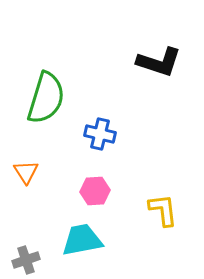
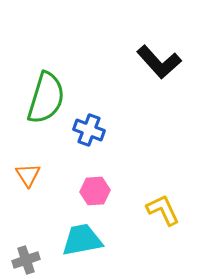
black L-shape: rotated 30 degrees clockwise
blue cross: moved 11 px left, 4 px up; rotated 8 degrees clockwise
orange triangle: moved 2 px right, 3 px down
yellow L-shape: rotated 18 degrees counterclockwise
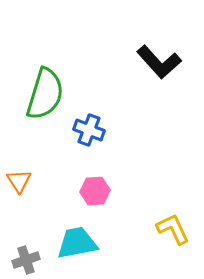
green semicircle: moved 1 px left, 4 px up
orange triangle: moved 9 px left, 6 px down
yellow L-shape: moved 10 px right, 19 px down
cyan trapezoid: moved 5 px left, 3 px down
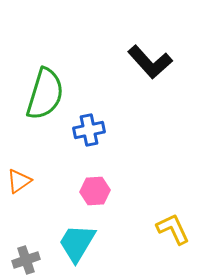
black L-shape: moved 9 px left
blue cross: rotated 32 degrees counterclockwise
orange triangle: rotated 28 degrees clockwise
cyan trapezoid: rotated 48 degrees counterclockwise
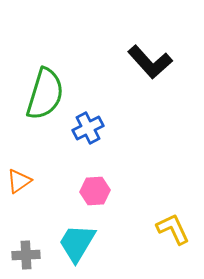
blue cross: moved 1 px left, 2 px up; rotated 16 degrees counterclockwise
gray cross: moved 5 px up; rotated 16 degrees clockwise
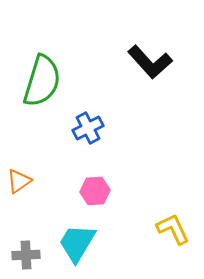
green semicircle: moved 3 px left, 13 px up
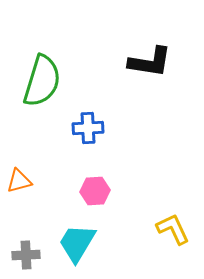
black L-shape: rotated 39 degrees counterclockwise
blue cross: rotated 24 degrees clockwise
orange triangle: rotated 20 degrees clockwise
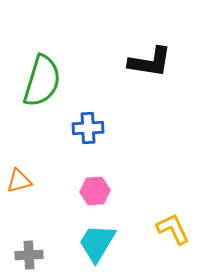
cyan trapezoid: moved 20 px right
gray cross: moved 3 px right
